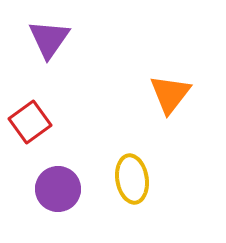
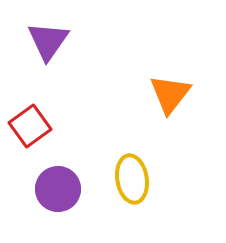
purple triangle: moved 1 px left, 2 px down
red square: moved 4 px down
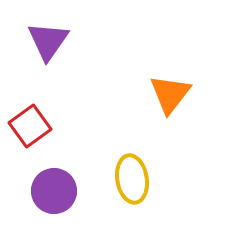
purple circle: moved 4 px left, 2 px down
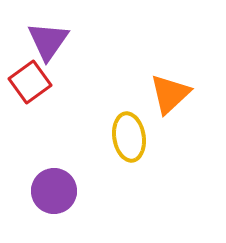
orange triangle: rotated 9 degrees clockwise
red square: moved 44 px up
yellow ellipse: moved 3 px left, 42 px up
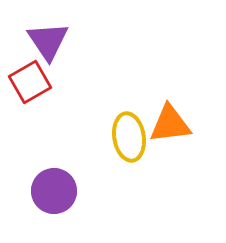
purple triangle: rotated 9 degrees counterclockwise
red square: rotated 6 degrees clockwise
orange triangle: moved 30 px down; rotated 36 degrees clockwise
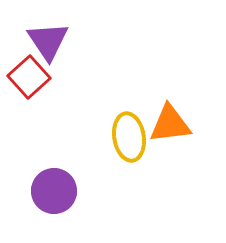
red square: moved 1 px left, 5 px up; rotated 12 degrees counterclockwise
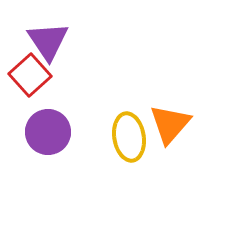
red square: moved 1 px right, 2 px up
orange triangle: rotated 42 degrees counterclockwise
purple circle: moved 6 px left, 59 px up
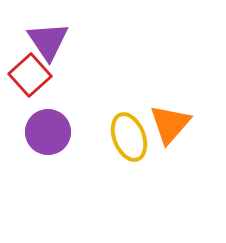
yellow ellipse: rotated 12 degrees counterclockwise
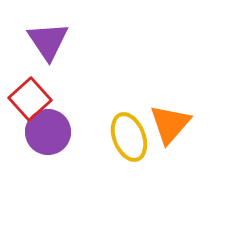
red square: moved 24 px down
